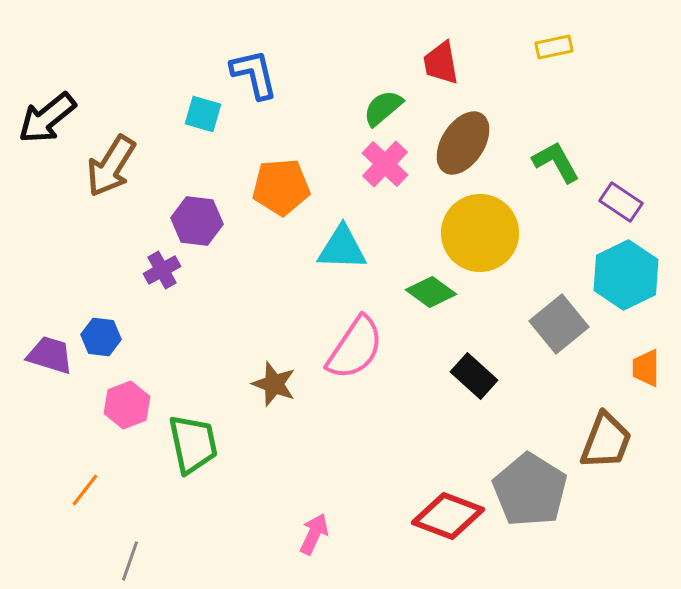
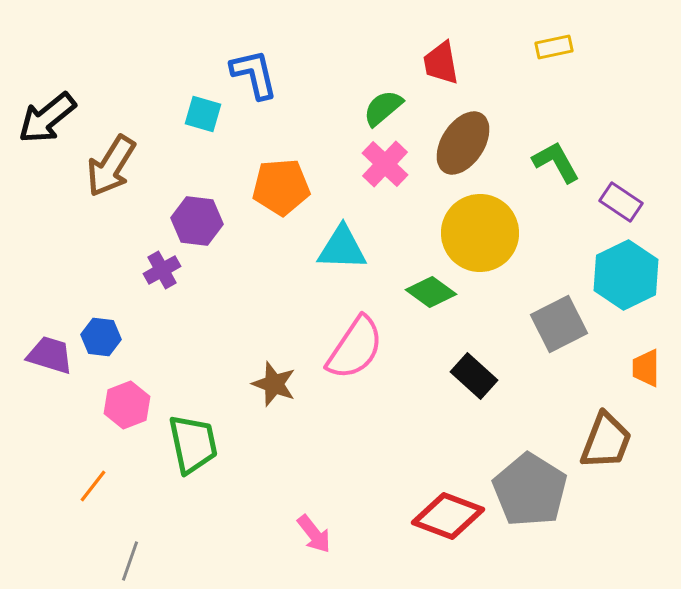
gray square: rotated 12 degrees clockwise
orange line: moved 8 px right, 4 px up
pink arrow: rotated 117 degrees clockwise
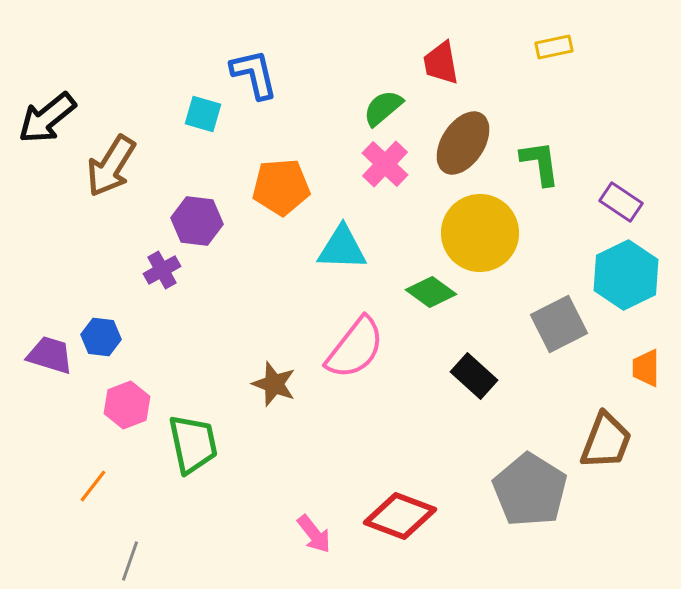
green L-shape: moved 16 px left, 1 px down; rotated 21 degrees clockwise
pink semicircle: rotated 4 degrees clockwise
red diamond: moved 48 px left
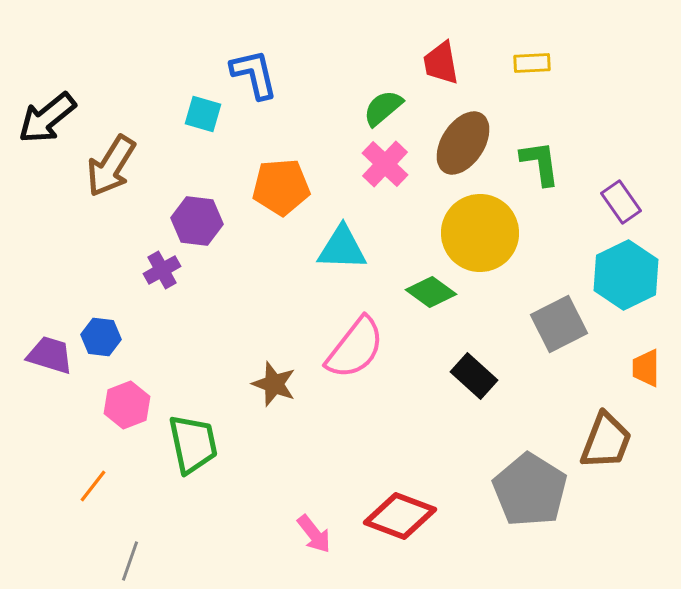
yellow rectangle: moved 22 px left, 16 px down; rotated 9 degrees clockwise
purple rectangle: rotated 21 degrees clockwise
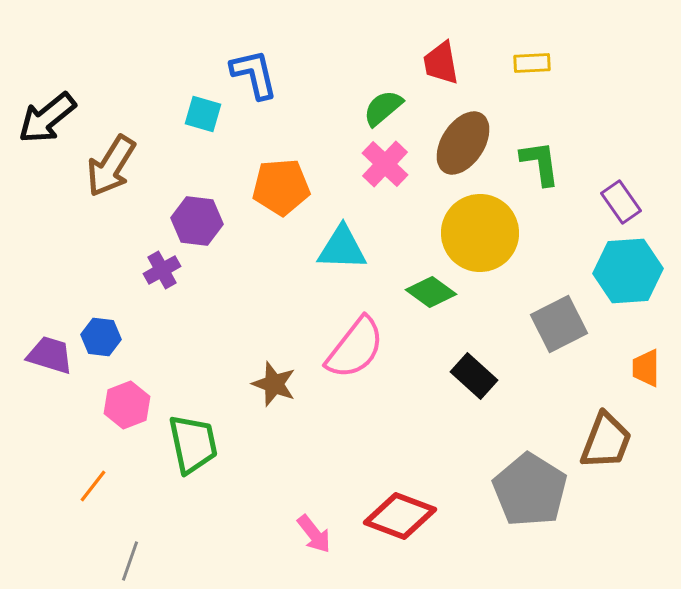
cyan hexagon: moved 2 px right, 4 px up; rotated 22 degrees clockwise
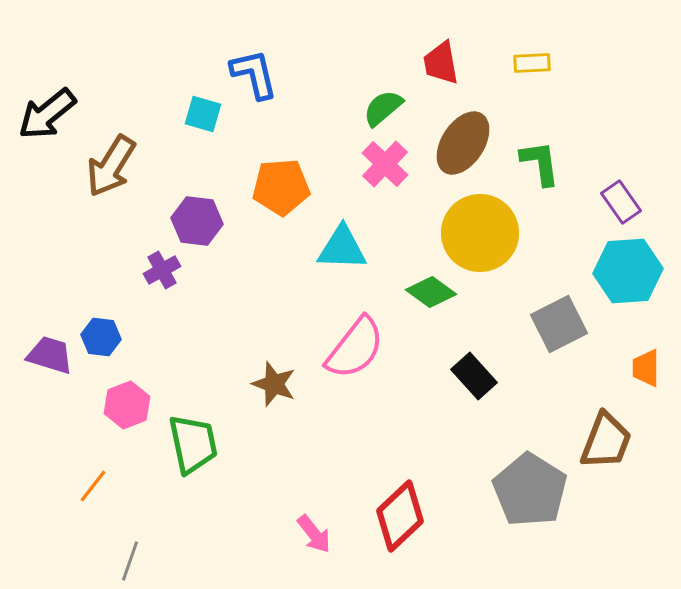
black arrow: moved 4 px up
black rectangle: rotated 6 degrees clockwise
red diamond: rotated 64 degrees counterclockwise
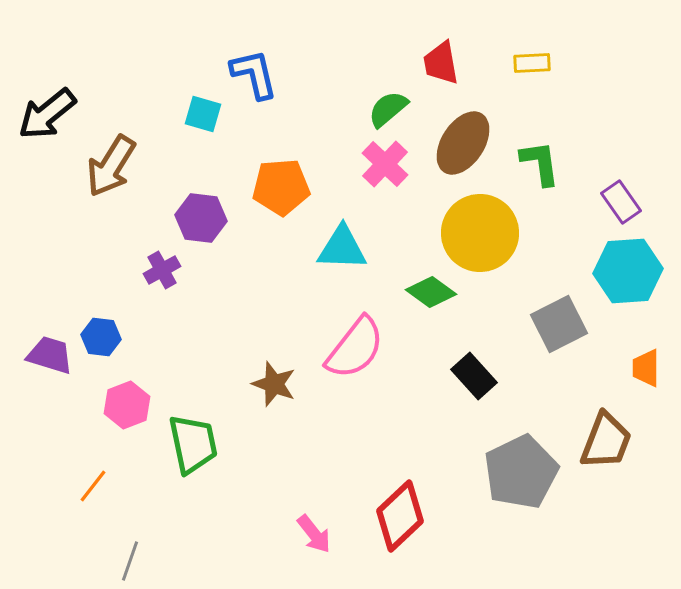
green semicircle: moved 5 px right, 1 px down
purple hexagon: moved 4 px right, 3 px up
gray pentagon: moved 9 px left, 18 px up; rotated 14 degrees clockwise
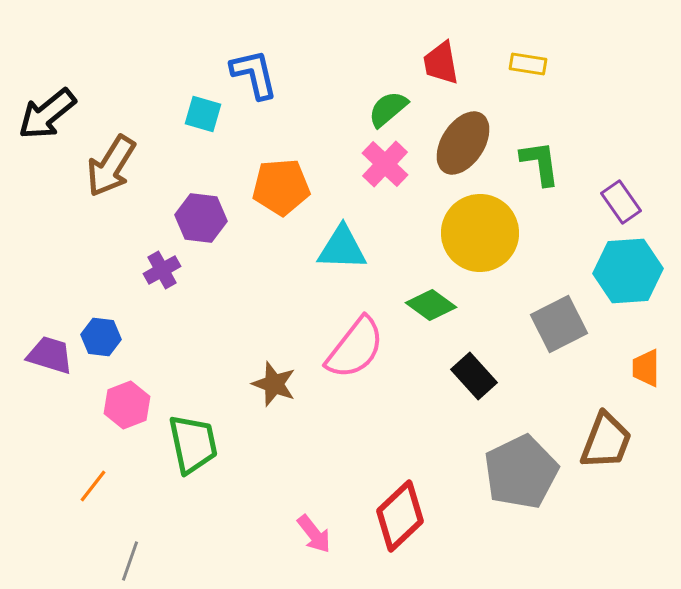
yellow rectangle: moved 4 px left, 1 px down; rotated 12 degrees clockwise
green diamond: moved 13 px down
